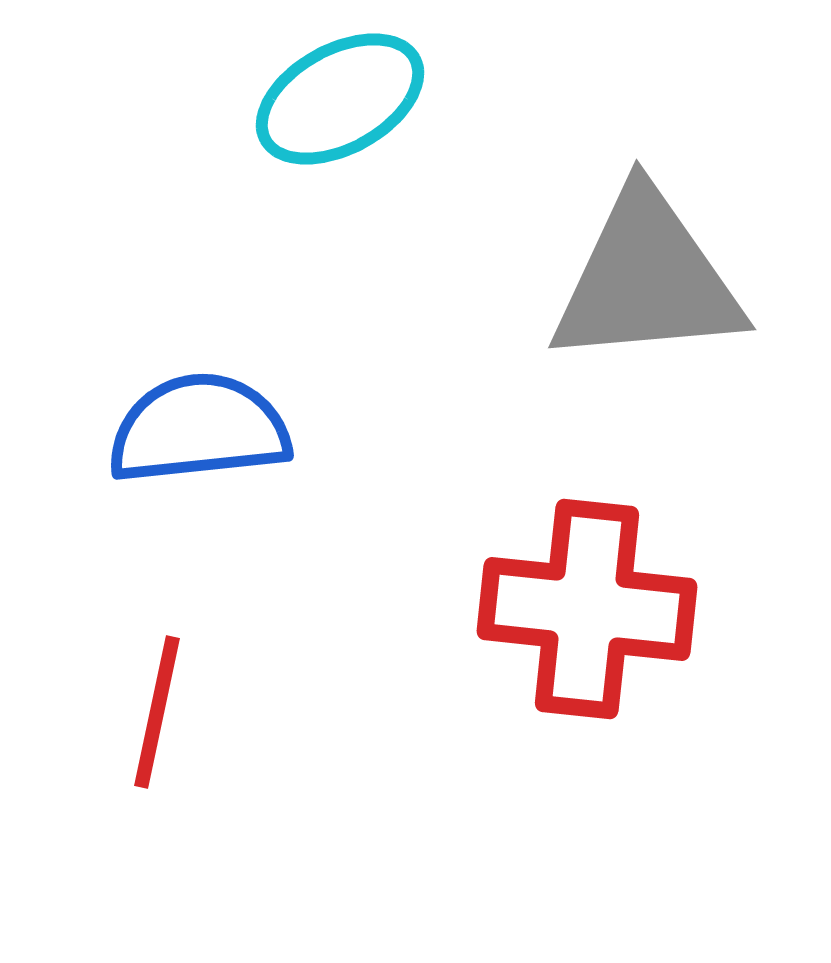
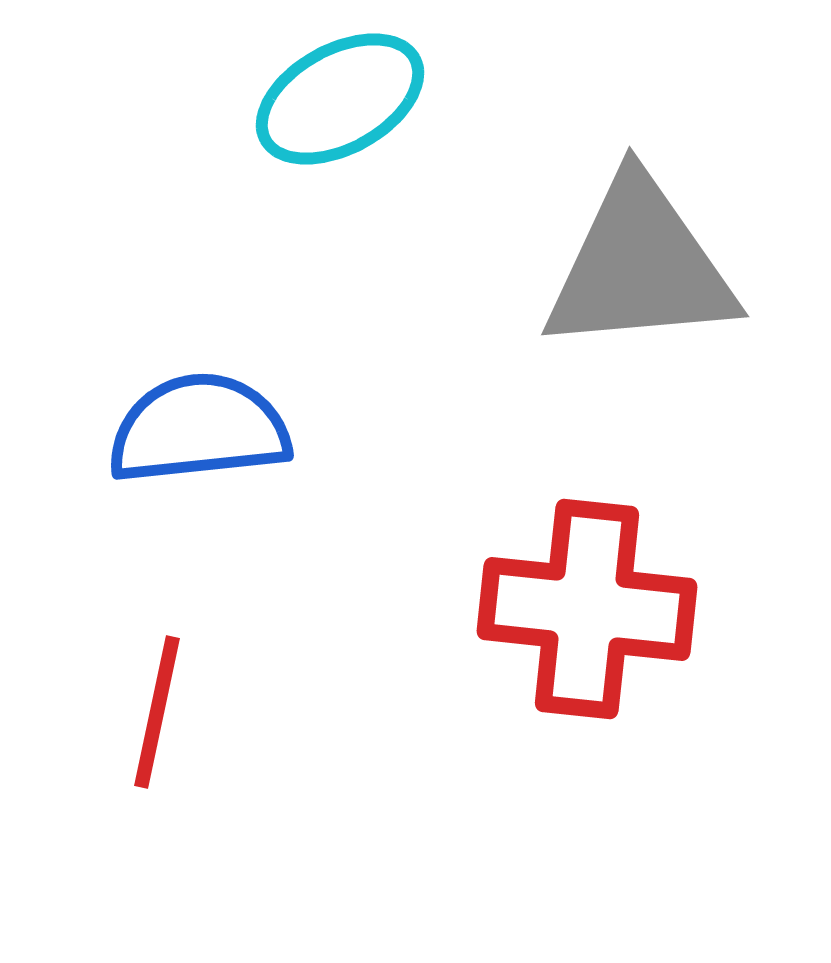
gray triangle: moved 7 px left, 13 px up
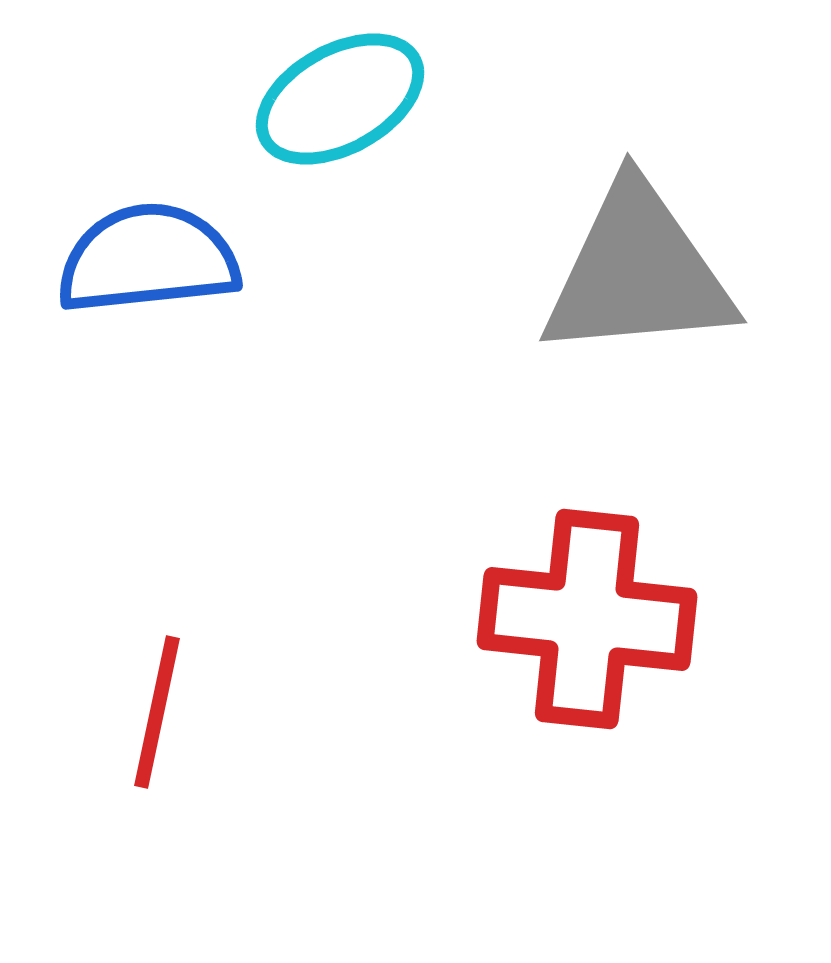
gray triangle: moved 2 px left, 6 px down
blue semicircle: moved 51 px left, 170 px up
red cross: moved 10 px down
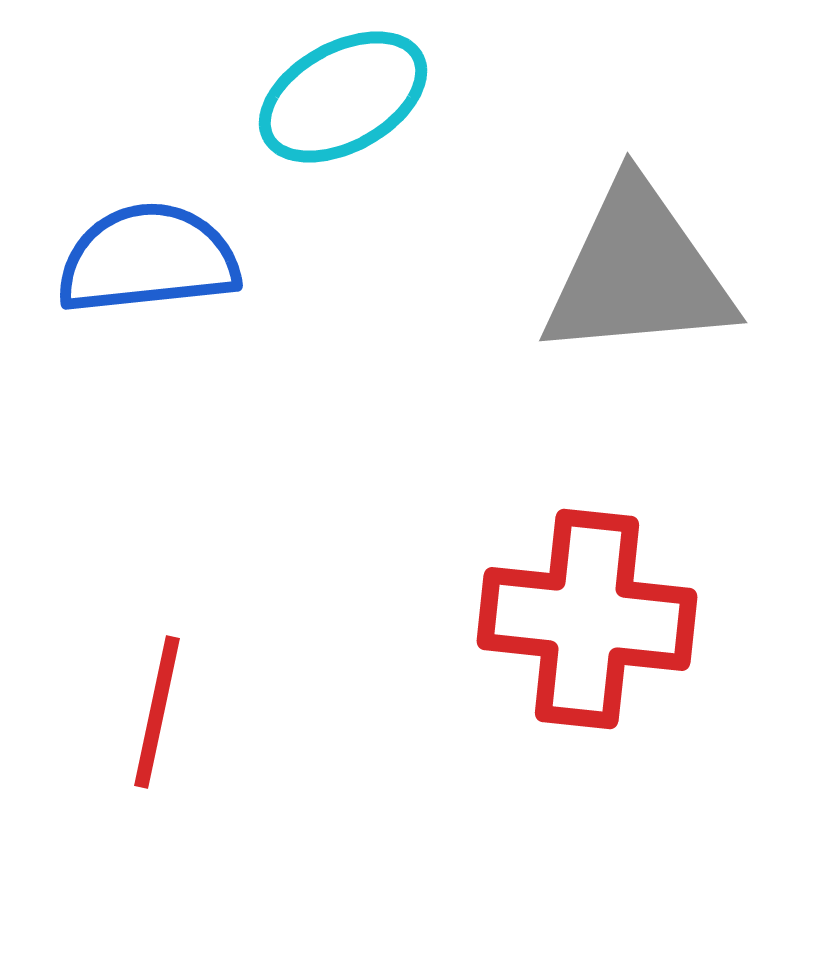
cyan ellipse: moved 3 px right, 2 px up
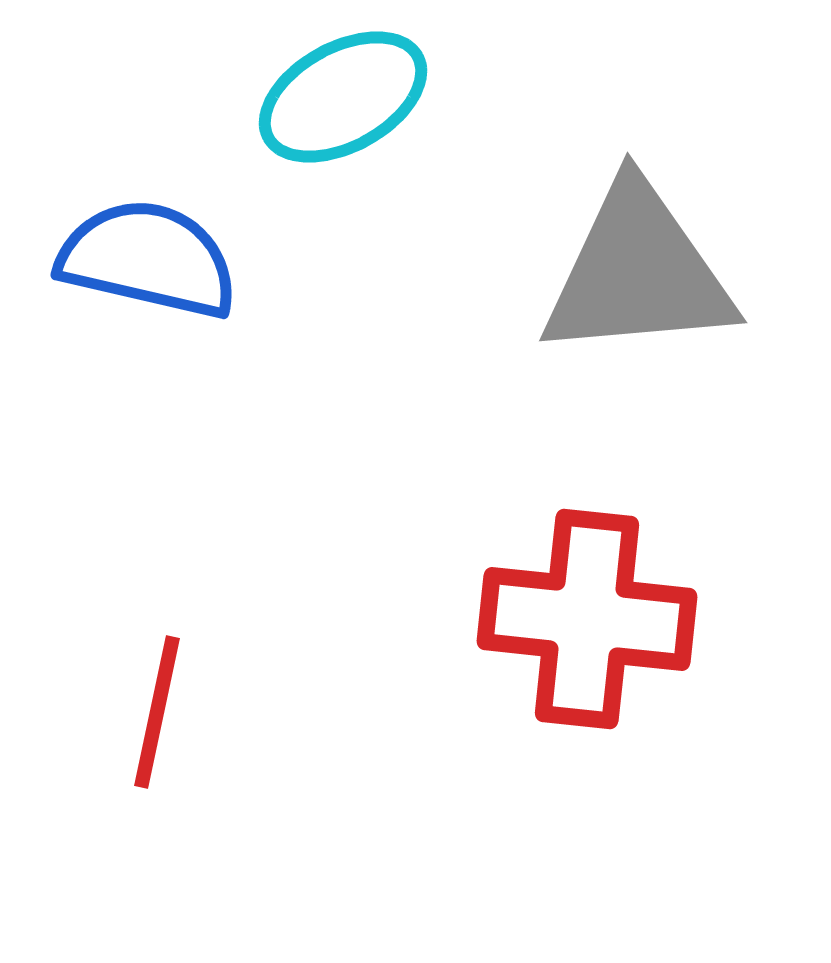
blue semicircle: rotated 19 degrees clockwise
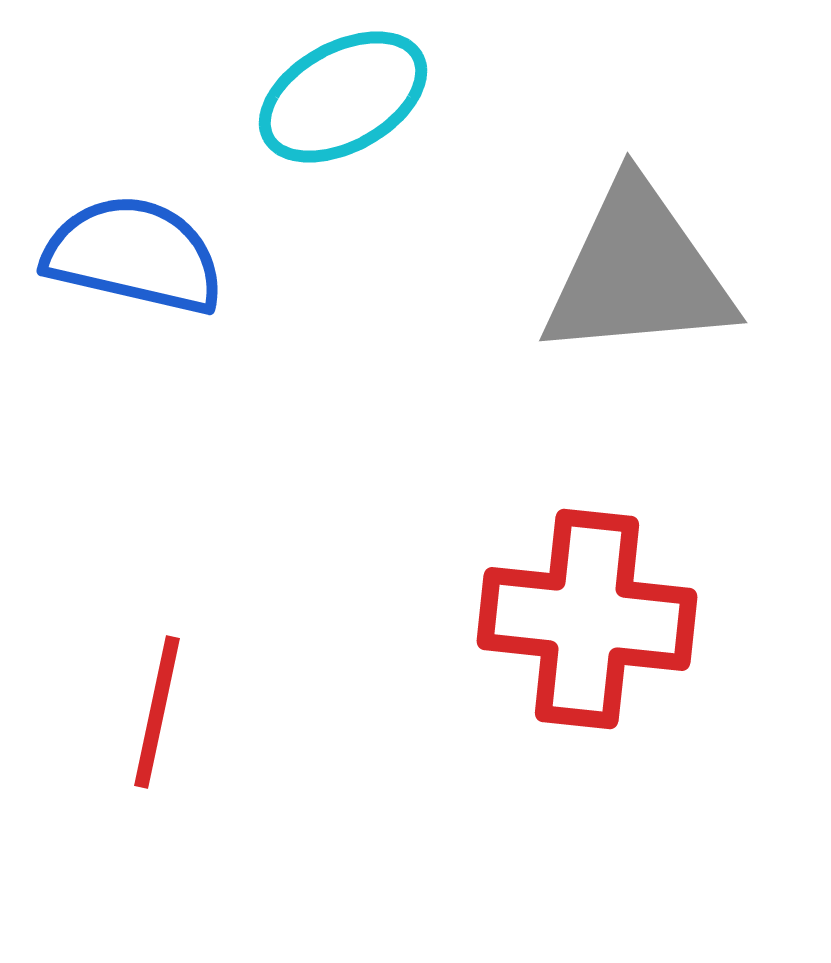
blue semicircle: moved 14 px left, 4 px up
